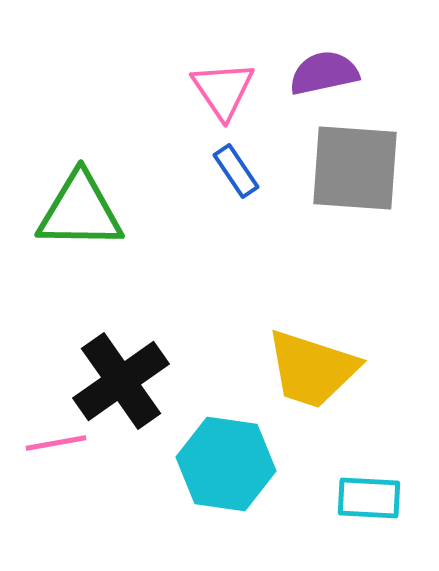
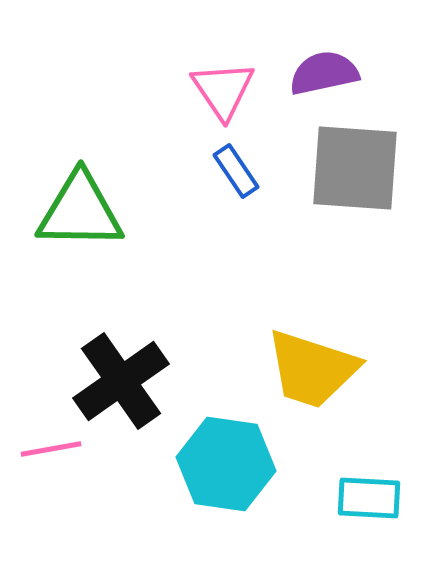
pink line: moved 5 px left, 6 px down
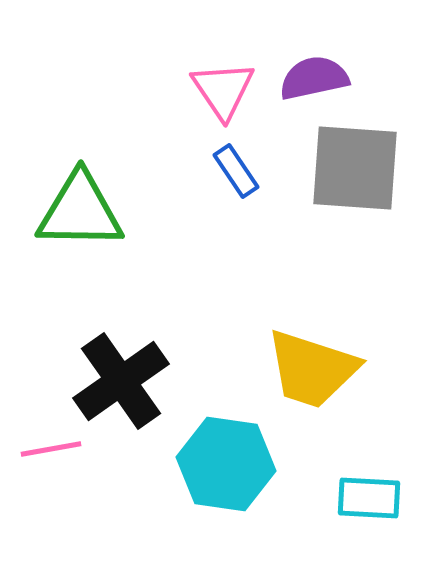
purple semicircle: moved 10 px left, 5 px down
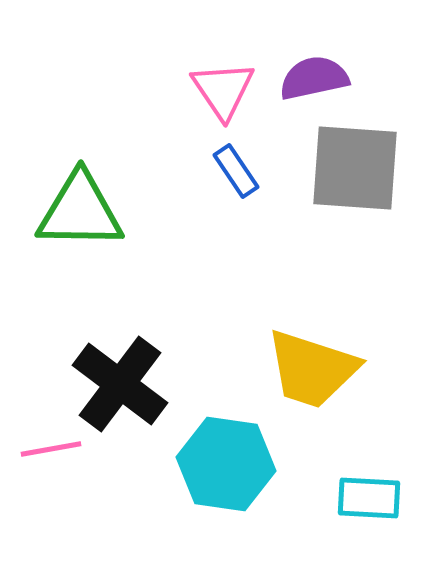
black cross: moved 1 px left, 3 px down; rotated 18 degrees counterclockwise
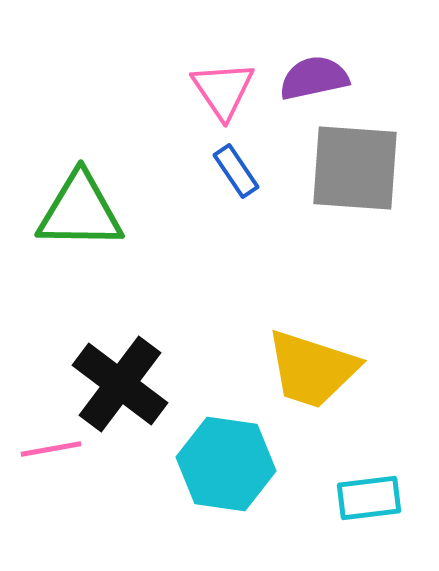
cyan rectangle: rotated 10 degrees counterclockwise
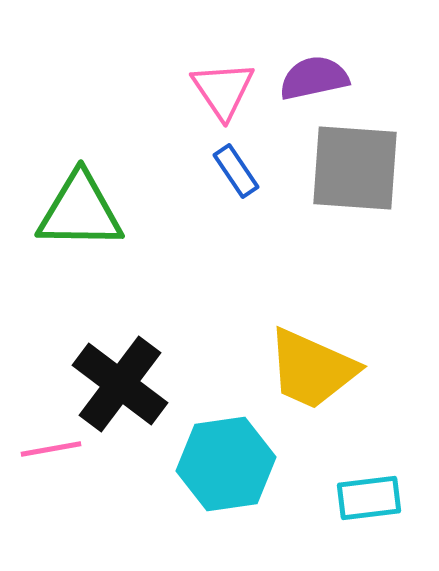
yellow trapezoid: rotated 6 degrees clockwise
cyan hexagon: rotated 16 degrees counterclockwise
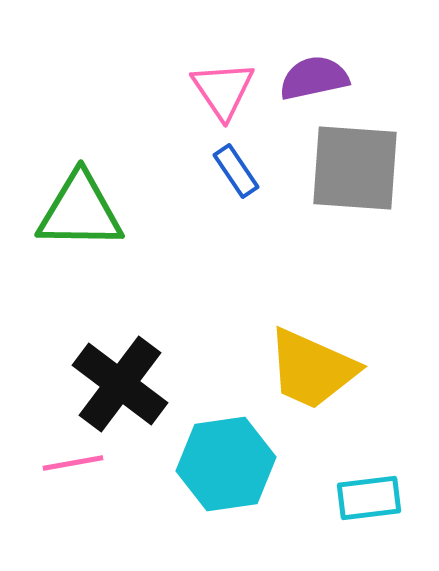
pink line: moved 22 px right, 14 px down
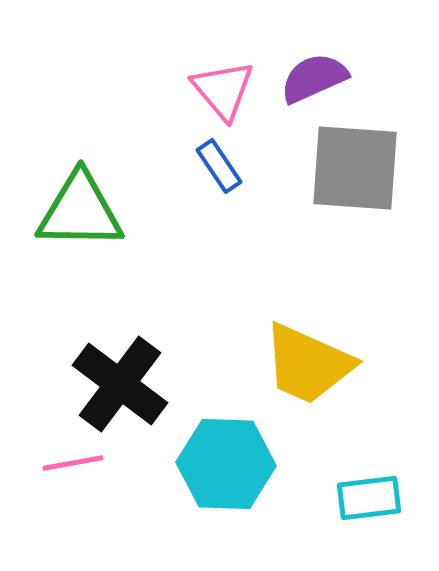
purple semicircle: rotated 12 degrees counterclockwise
pink triangle: rotated 6 degrees counterclockwise
blue rectangle: moved 17 px left, 5 px up
yellow trapezoid: moved 4 px left, 5 px up
cyan hexagon: rotated 10 degrees clockwise
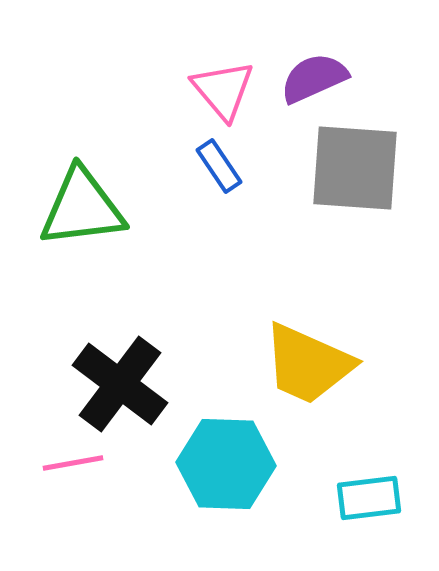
green triangle: moved 2 px right, 3 px up; rotated 8 degrees counterclockwise
